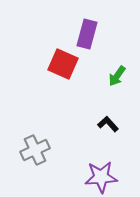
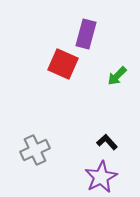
purple rectangle: moved 1 px left
green arrow: rotated 10 degrees clockwise
black L-shape: moved 1 px left, 18 px down
purple star: rotated 24 degrees counterclockwise
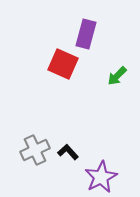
black L-shape: moved 39 px left, 10 px down
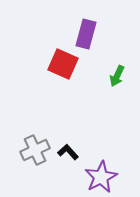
green arrow: rotated 20 degrees counterclockwise
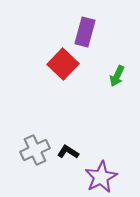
purple rectangle: moved 1 px left, 2 px up
red square: rotated 20 degrees clockwise
black L-shape: rotated 15 degrees counterclockwise
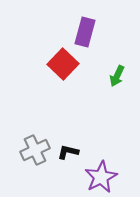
black L-shape: rotated 20 degrees counterclockwise
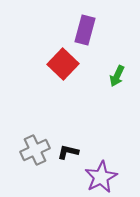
purple rectangle: moved 2 px up
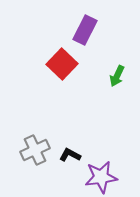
purple rectangle: rotated 12 degrees clockwise
red square: moved 1 px left
black L-shape: moved 2 px right, 3 px down; rotated 15 degrees clockwise
purple star: rotated 20 degrees clockwise
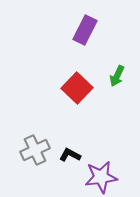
red square: moved 15 px right, 24 px down
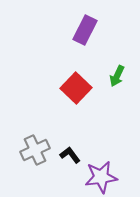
red square: moved 1 px left
black L-shape: rotated 25 degrees clockwise
